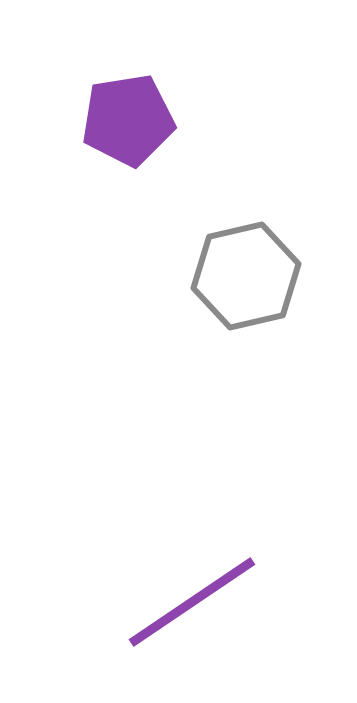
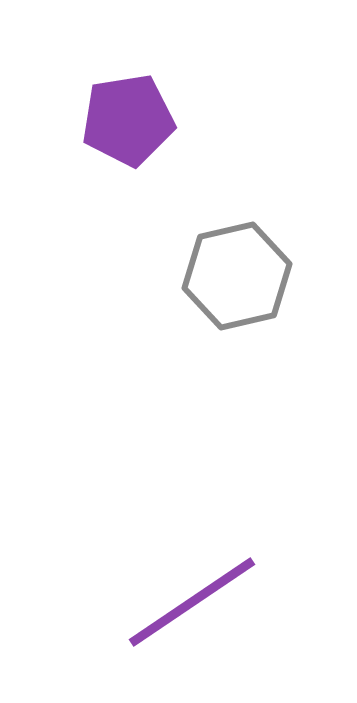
gray hexagon: moved 9 px left
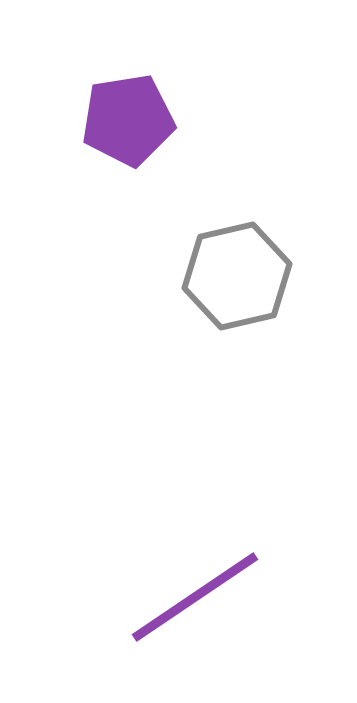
purple line: moved 3 px right, 5 px up
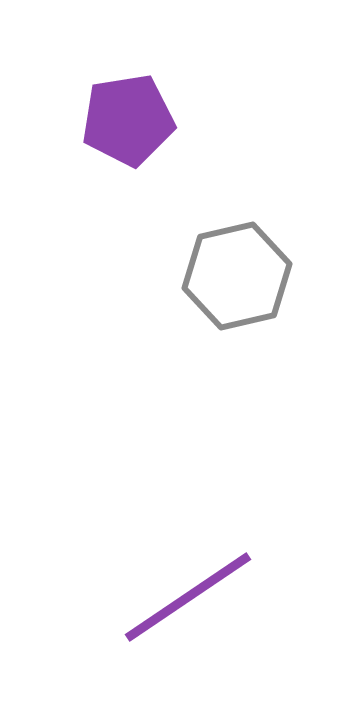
purple line: moved 7 px left
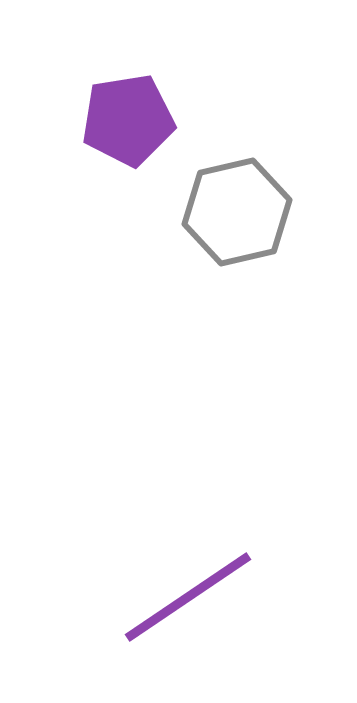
gray hexagon: moved 64 px up
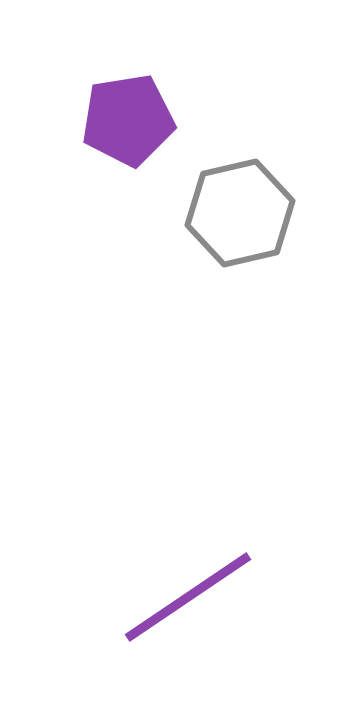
gray hexagon: moved 3 px right, 1 px down
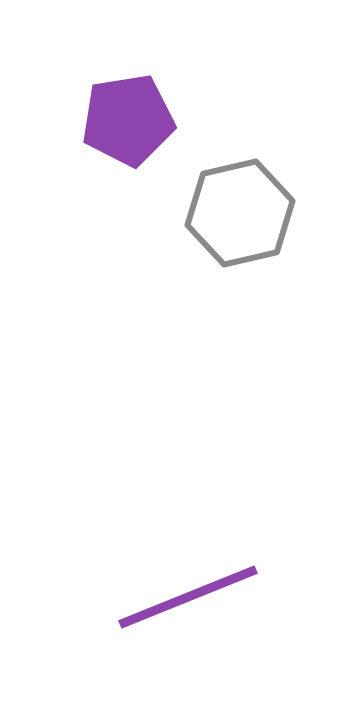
purple line: rotated 12 degrees clockwise
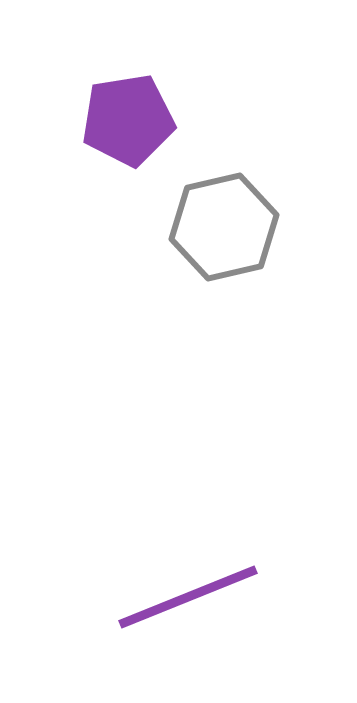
gray hexagon: moved 16 px left, 14 px down
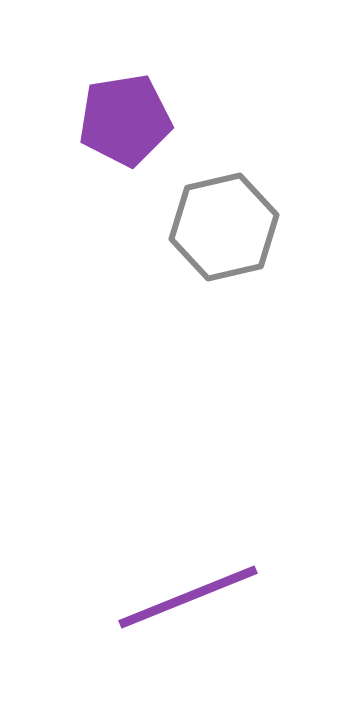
purple pentagon: moved 3 px left
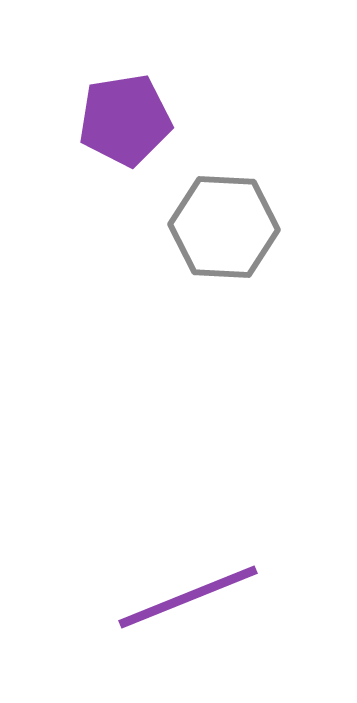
gray hexagon: rotated 16 degrees clockwise
